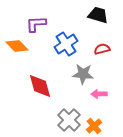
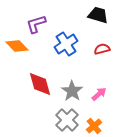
purple L-shape: rotated 15 degrees counterclockwise
gray star: moved 11 px left, 17 px down; rotated 30 degrees clockwise
red diamond: moved 2 px up
pink arrow: rotated 140 degrees clockwise
gray cross: moved 2 px left
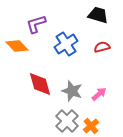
red semicircle: moved 2 px up
gray star: rotated 15 degrees counterclockwise
gray cross: moved 1 px down
orange cross: moved 3 px left
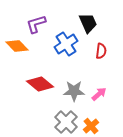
black trapezoid: moved 10 px left, 8 px down; rotated 50 degrees clockwise
red semicircle: moved 1 px left, 4 px down; rotated 112 degrees clockwise
red diamond: rotated 36 degrees counterclockwise
gray star: moved 2 px right; rotated 20 degrees counterclockwise
gray cross: moved 1 px left, 1 px down
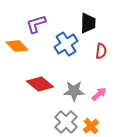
black trapezoid: rotated 25 degrees clockwise
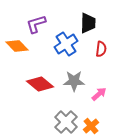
red semicircle: moved 2 px up
gray star: moved 10 px up
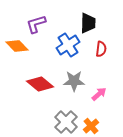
blue cross: moved 2 px right, 1 px down
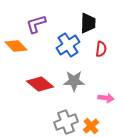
orange diamond: moved 1 px left
pink arrow: moved 7 px right, 4 px down; rotated 49 degrees clockwise
gray cross: rotated 25 degrees clockwise
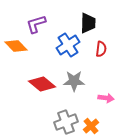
red diamond: moved 2 px right
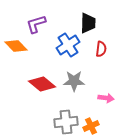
gray cross: rotated 15 degrees clockwise
orange cross: rotated 14 degrees clockwise
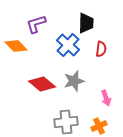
black trapezoid: moved 2 px left
blue cross: rotated 15 degrees counterclockwise
gray star: rotated 15 degrees counterclockwise
pink arrow: rotated 63 degrees clockwise
orange cross: moved 8 px right
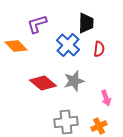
purple L-shape: moved 1 px right
red semicircle: moved 2 px left
red diamond: moved 1 px right, 1 px up
